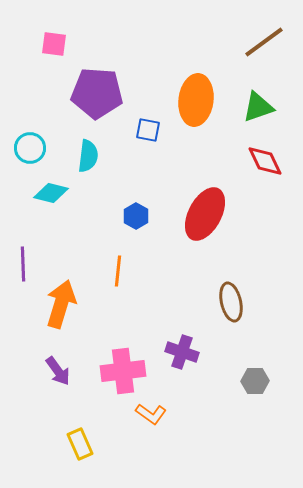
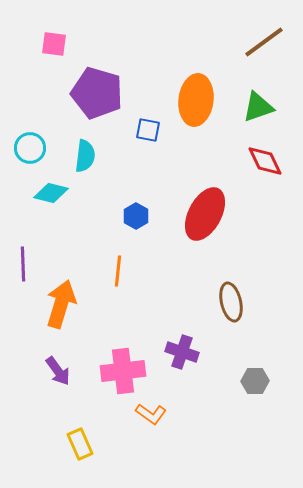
purple pentagon: rotated 12 degrees clockwise
cyan semicircle: moved 3 px left
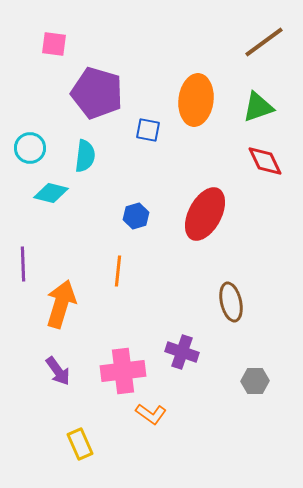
blue hexagon: rotated 15 degrees clockwise
